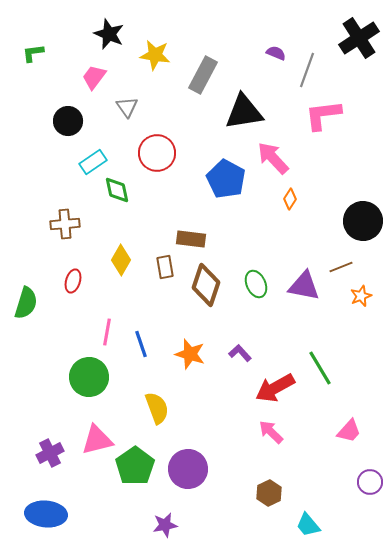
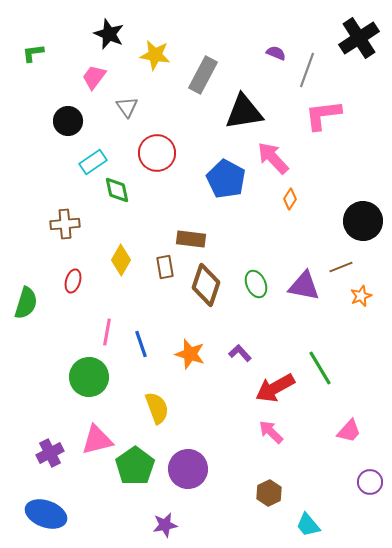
blue ellipse at (46, 514): rotated 15 degrees clockwise
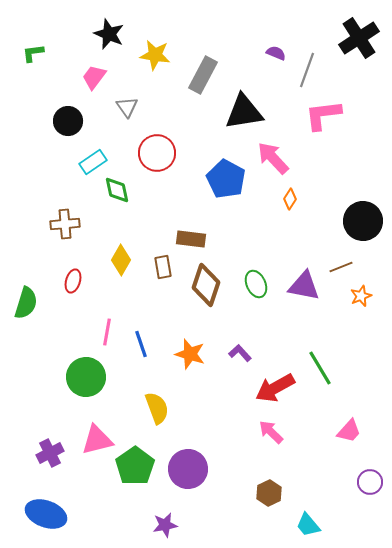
brown rectangle at (165, 267): moved 2 px left
green circle at (89, 377): moved 3 px left
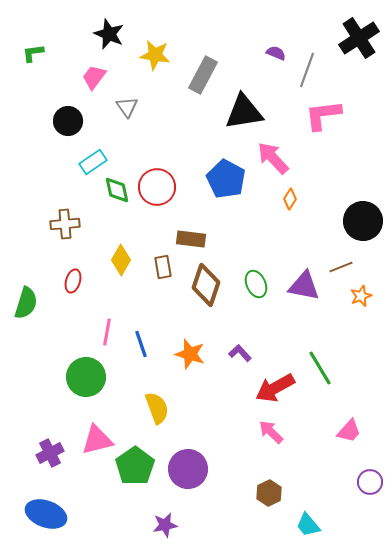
red circle at (157, 153): moved 34 px down
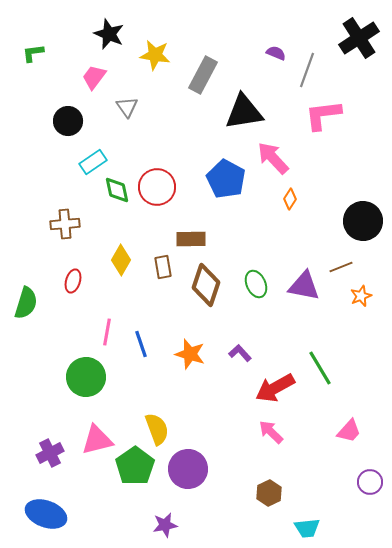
brown rectangle at (191, 239): rotated 8 degrees counterclockwise
yellow semicircle at (157, 408): moved 21 px down
cyan trapezoid at (308, 525): moved 1 px left, 3 px down; rotated 56 degrees counterclockwise
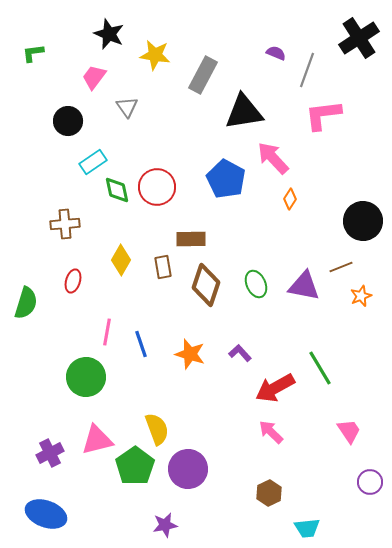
pink trapezoid at (349, 431): rotated 76 degrees counterclockwise
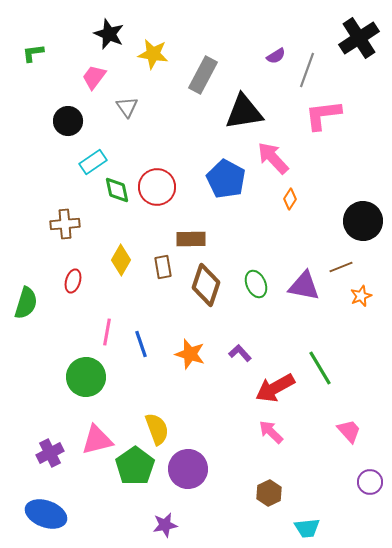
purple semicircle at (276, 53): moved 3 px down; rotated 126 degrees clockwise
yellow star at (155, 55): moved 2 px left, 1 px up
pink trapezoid at (349, 431): rotated 8 degrees counterclockwise
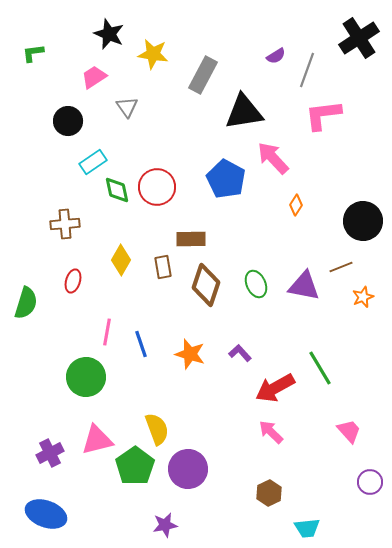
pink trapezoid at (94, 77): rotated 20 degrees clockwise
orange diamond at (290, 199): moved 6 px right, 6 px down
orange star at (361, 296): moved 2 px right, 1 px down
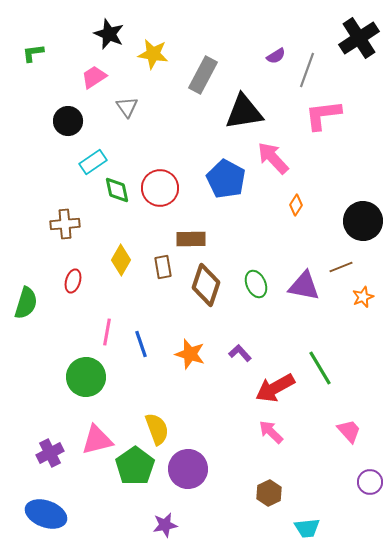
red circle at (157, 187): moved 3 px right, 1 px down
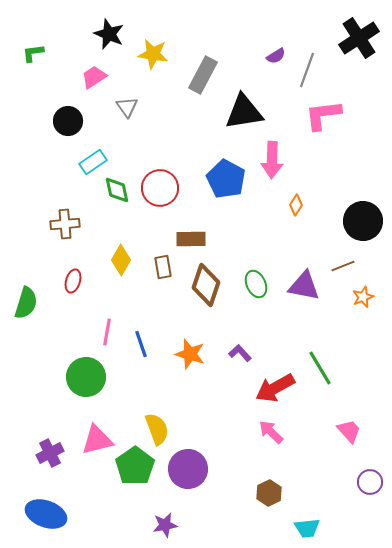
pink arrow at (273, 158): moved 1 px left, 2 px down; rotated 135 degrees counterclockwise
brown line at (341, 267): moved 2 px right, 1 px up
